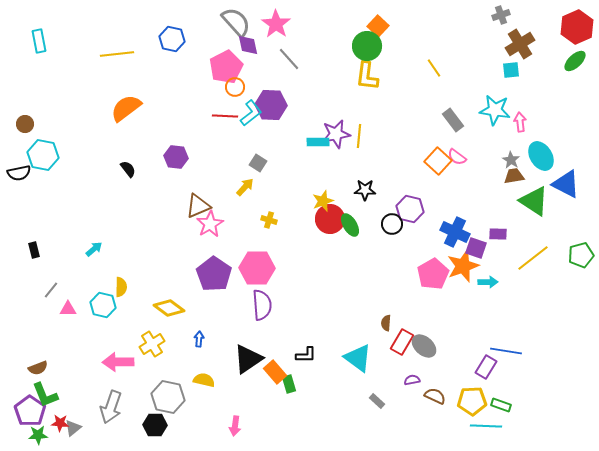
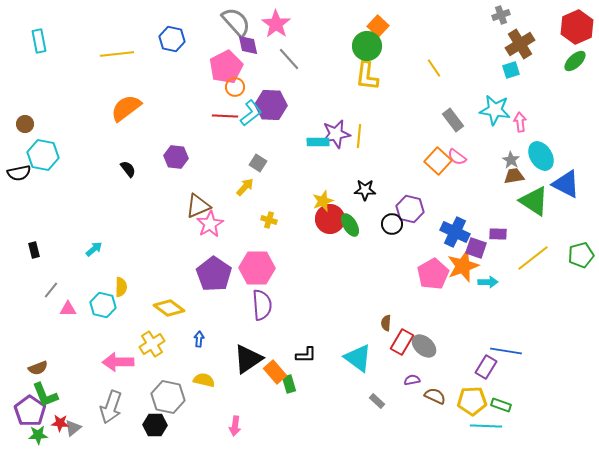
cyan square at (511, 70): rotated 12 degrees counterclockwise
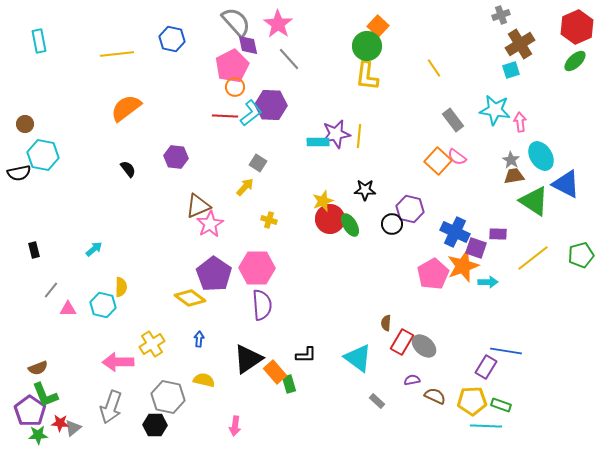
pink star at (276, 24): moved 2 px right
pink pentagon at (226, 67): moved 6 px right, 1 px up
yellow diamond at (169, 308): moved 21 px right, 10 px up
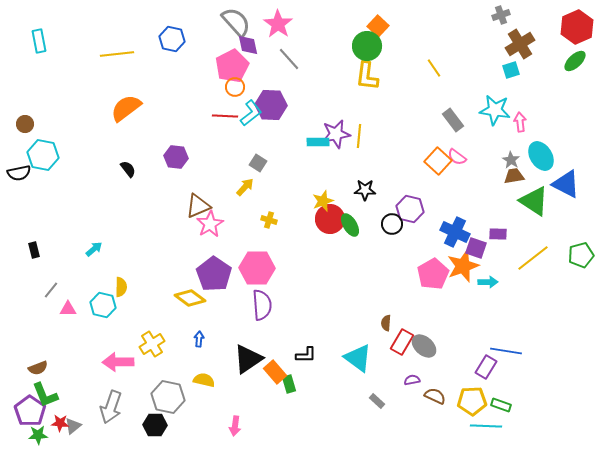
gray triangle at (73, 428): moved 2 px up
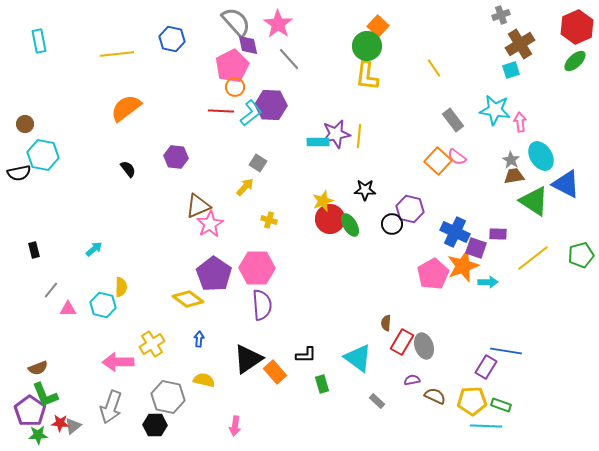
red line at (225, 116): moved 4 px left, 5 px up
yellow diamond at (190, 298): moved 2 px left, 1 px down
gray ellipse at (424, 346): rotated 30 degrees clockwise
green rectangle at (289, 384): moved 33 px right
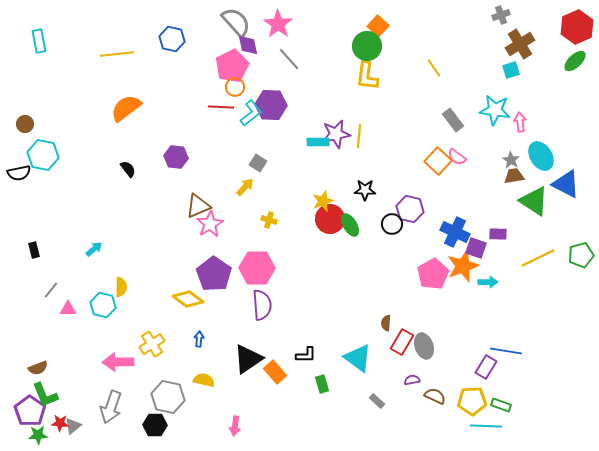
red line at (221, 111): moved 4 px up
yellow line at (533, 258): moved 5 px right; rotated 12 degrees clockwise
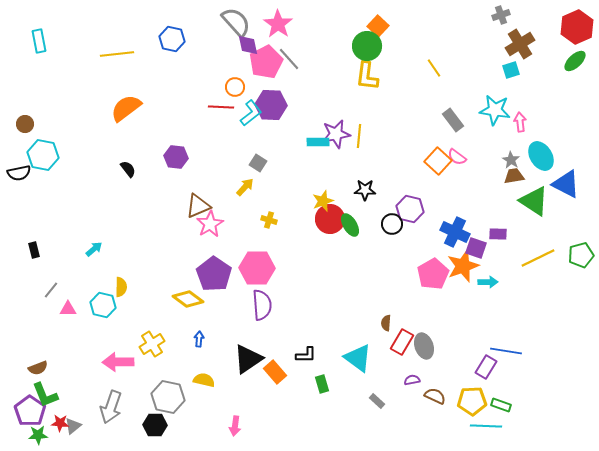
pink pentagon at (232, 66): moved 34 px right, 4 px up
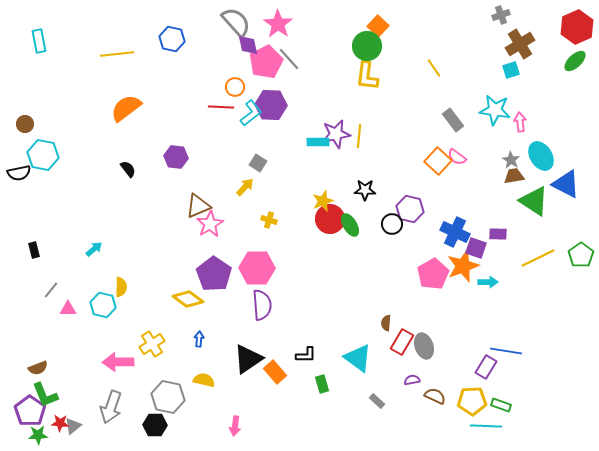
green pentagon at (581, 255): rotated 20 degrees counterclockwise
